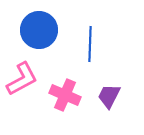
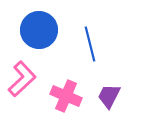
blue line: rotated 16 degrees counterclockwise
pink L-shape: rotated 15 degrees counterclockwise
pink cross: moved 1 px right, 1 px down
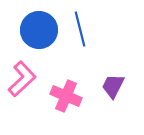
blue line: moved 10 px left, 15 px up
purple trapezoid: moved 4 px right, 10 px up
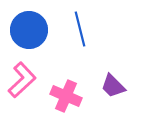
blue circle: moved 10 px left
pink L-shape: moved 1 px down
purple trapezoid: rotated 72 degrees counterclockwise
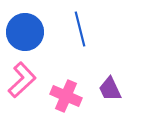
blue circle: moved 4 px left, 2 px down
purple trapezoid: moved 3 px left, 3 px down; rotated 20 degrees clockwise
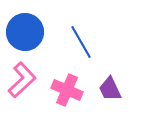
blue line: moved 1 px right, 13 px down; rotated 16 degrees counterclockwise
pink cross: moved 1 px right, 6 px up
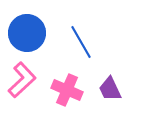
blue circle: moved 2 px right, 1 px down
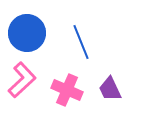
blue line: rotated 8 degrees clockwise
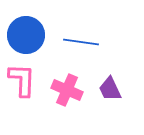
blue circle: moved 1 px left, 2 px down
blue line: rotated 60 degrees counterclockwise
pink L-shape: rotated 45 degrees counterclockwise
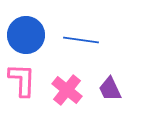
blue line: moved 2 px up
pink cross: rotated 16 degrees clockwise
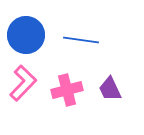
pink L-shape: moved 1 px right, 3 px down; rotated 42 degrees clockwise
pink cross: rotated 36 degrees clockwise
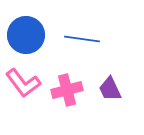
blue line: moved 1 px right, 1 px up
pink L-shape: rotated 99 degrees clockwise
